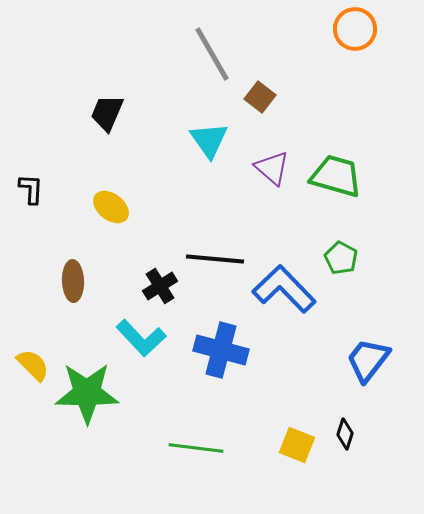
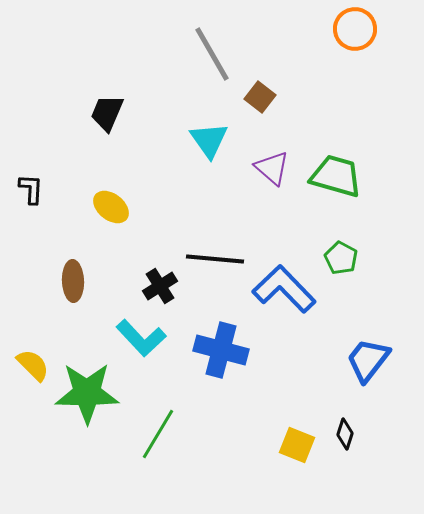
green line: moved 38 px left, 14 px up; rotated 66 degrees counterclockwise
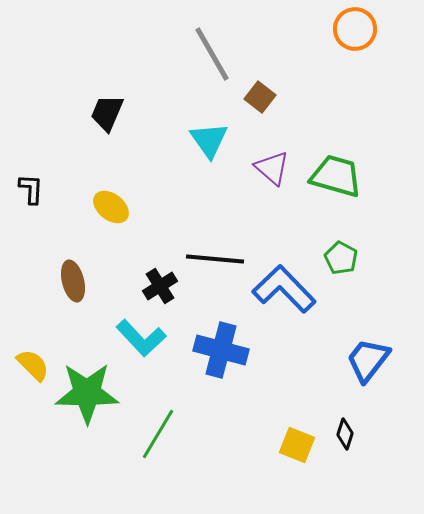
brown ellipse: rotated 12 degrees counterclockwise
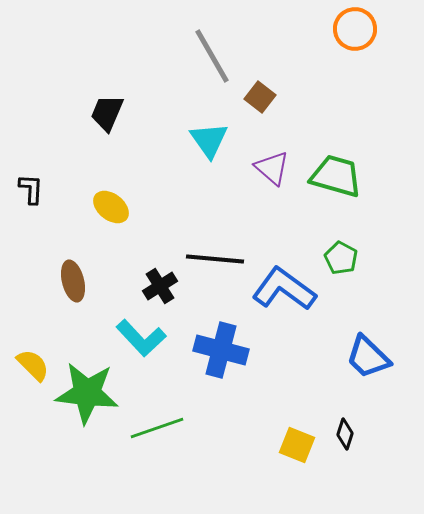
gray line: moved 2 px down
blue L-shape: rotated 10 degrees counterclockwise
blue trapezoid: moved 3 px up; rotated 84 degrees counterclockwise
green star: rotated 6 degrees clockwise
green line: moved 1 px left, 6 px up; rotated 40 degrees clockwise
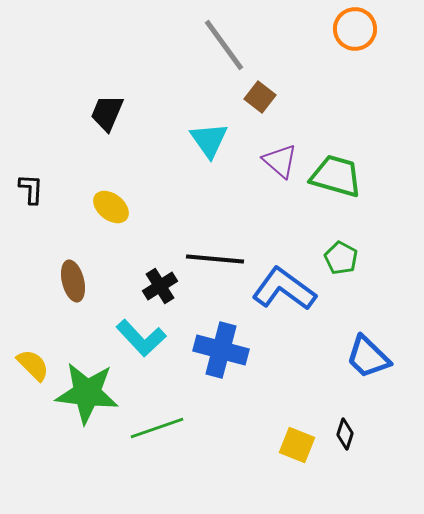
gray line: moved 12 px right, 11 px up; rotated 6 degrees counterclockwise
purple triangle: moved 8 px right, 7 px up
